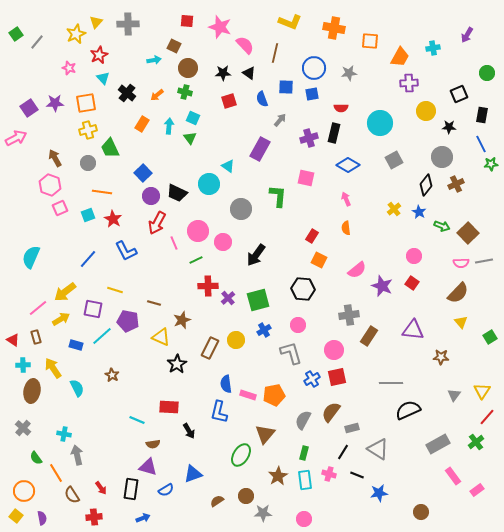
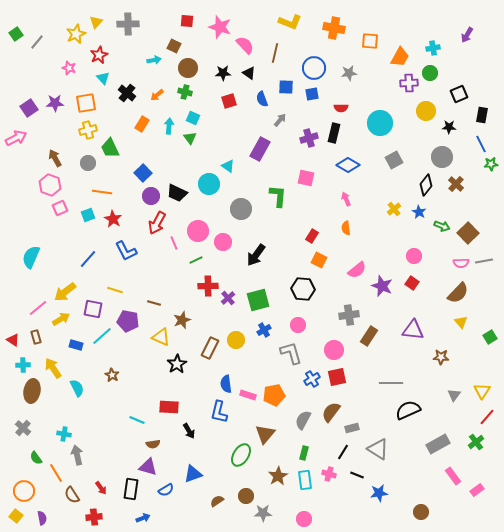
green circle at (487, 73): moved 57 px left
brown cross at (456, 184): rotated 21 degrees counterclockwise
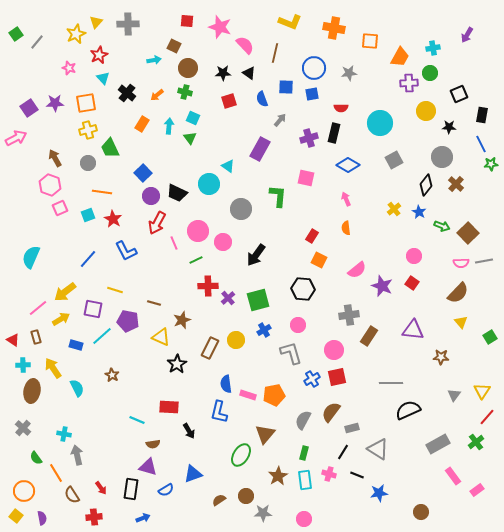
brown semicircle at (217, 501): moved 2 px right, 1 px up
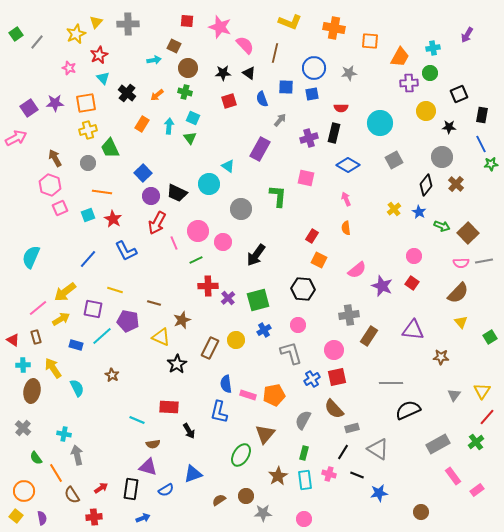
brown semicircle at (331, 412): moved 3 px right, 3 px up; rotated 80 degrees counterclockwise
red arrow at (101, 488): rotated 88 degrees counterclockwise
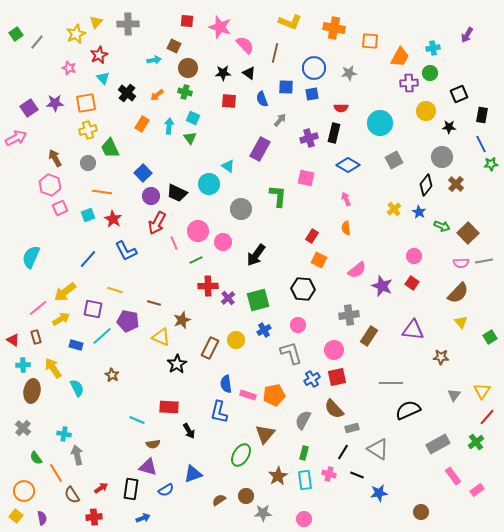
red square at (229, 101): rotated 21 degrees clockwise
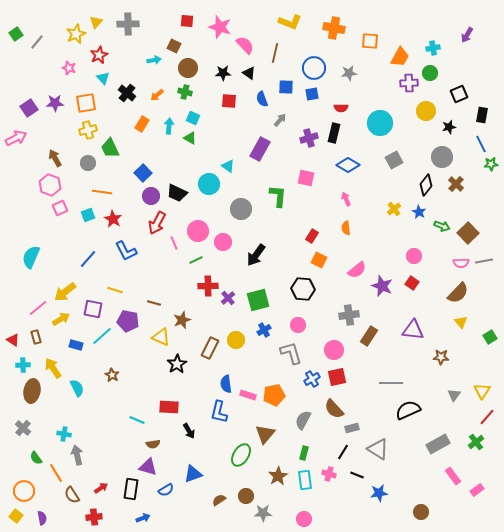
black star at (449, 127): rotated 16 degrees counterclockwise
green triangle at (190, 138): rotated 24 degrees counterclockwise
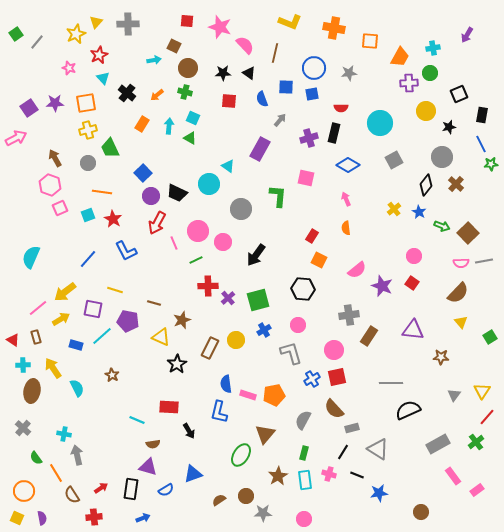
yellow square at (16, 516): moved 1 px right, 2 px down; rotated 16 degrees counterclockwise
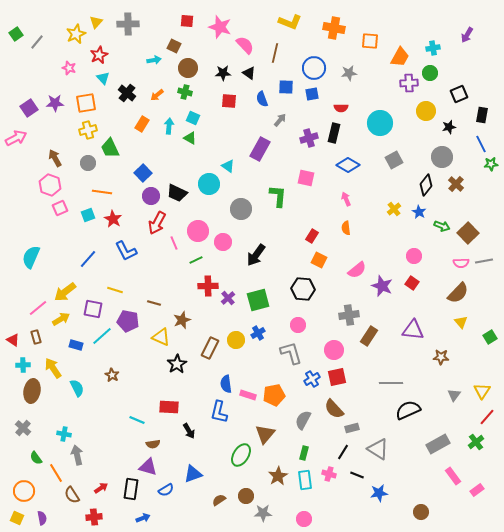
blue cross at (264, 330): moved 6 px left, 3 px down
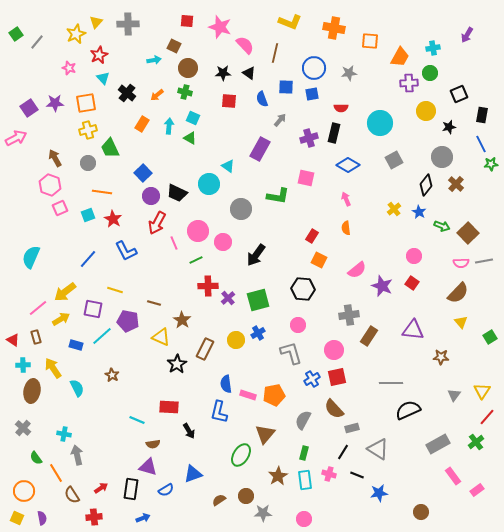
green L-shape at (278, 196): rotated 95 degrees clockwise
brown star at (182, 320): rotated 18 degrees counterclockwise
brown rectangle at (210, 348): moved 5 px left, 1 px down
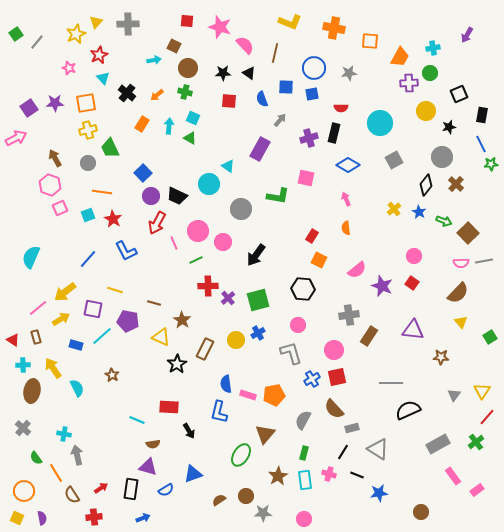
black trapezoid at (177, 193): moved 3 px down
green arrow at (442, 226): moved 2 px right, 5 px up
